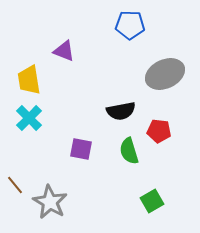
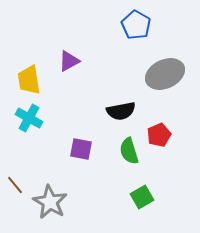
blue pentagon: moved 6 px right; rotated 28 degrees clockwise
purple triangle: moved 5 px right, 10 px down; rotated 50 degrees counterclockwise
cyan cross: rotated 16 degrees counterclockwise
red pentagon: moved 4 px down; rotated 30 degrees counterclockwise
green square: moved 10 px left, 4 px up
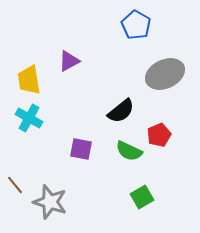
black semicircle: rotated 28 degrees counterclockwise
green semicircle: rotated 48 degrees counterclockwise
gray star: rotated 12 degrees counterclockwise
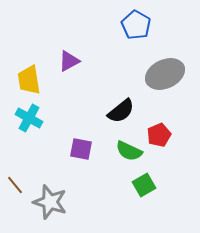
green square: moved 2 px right, 12 px up
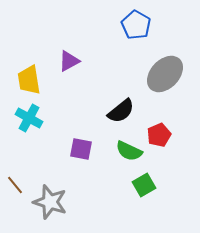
gray ellipse: rotated 21 degrees counterclockwise
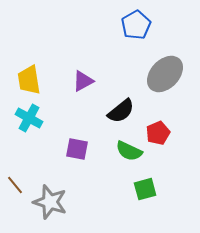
blue pentagon: rotated 12 degrees clockwise
purple triangle: moved 14 px right, 20 px down
red pentagon: moved 1 px left, 2 px up
purple square: moved 4 px left
green square: moved 1 px right, 4 px down; rotated 15 degrees clockwise
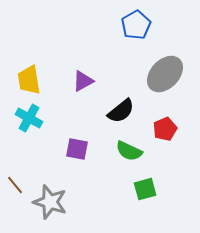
red pentagon: moved 7 px right, 4 px up
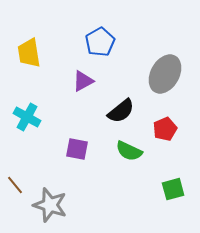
blue pentagon: moved 36 px left, 17 px down
gray ellipse: rotated 15 degrees counterclockwise
yellow trapezoid: moved 27 px up
cyan cross: moved 2 px left, 1 px up
green square: moved 28 px right
gray star: moved 3 px down
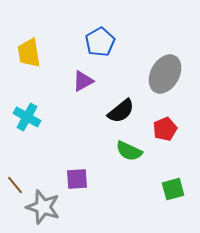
purple square: moved 30 px down; rotated 15 degrees counterclockwise
gray star: moved 7 px left, 2 px down
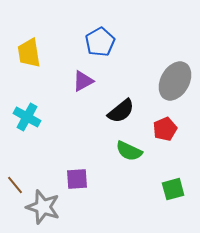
gray ellipse: moved 10 px right, 7 px down
